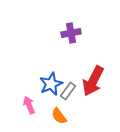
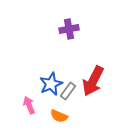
purple cross: moved 2 px left, 4 px up
orange semicircle: rotated 30 degrees counterclockwise
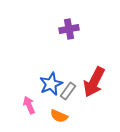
red arrow: moved 1 px right, 1 px down
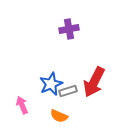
gray rectangle: rotated 36 degrees clockwise
pink arrow: moved 7 px left
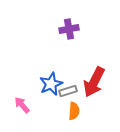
pink arrow: rotated 18 degrees counterclockwise
orange semicircle: moved 15 px right, 5 px up; rotated 108 degrees counterclockwise
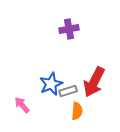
orange semicircle: moved 3 px right
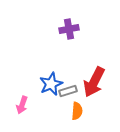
pink arrow: rotated 120 degrees counterclockwise
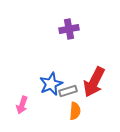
orange semicircle: moved 2 px left
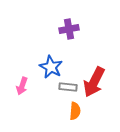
blue star: moved 17 px up; rotated 20 degrees counterclockwise
gray rectangle: moved 4 px up; rotated 24 degrees clockwise
pink arrow: moved 19 px up
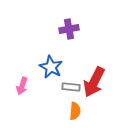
gray rectangle: moved 3 px right
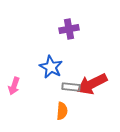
red arrow: moved 2 px left, 2 px down; rotated 36 degrees clockwise
pink arrow: moved 8 px left
orange semicircle: moved 13 px left
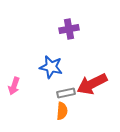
blue star: rotated 15 degrees counterclockwise
gray rectangle: moved 5 px left, 6 px down; rotated 18 degrees counterclockwise
